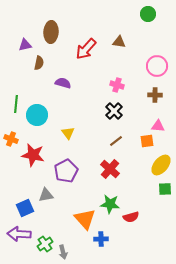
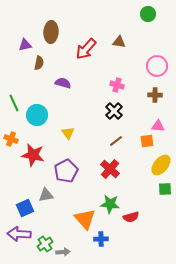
green line: moved 2 px left, 1 px up; rotated 30 degrees counterclockwise
gray arrow: rotated 80 degrees counterclockwise
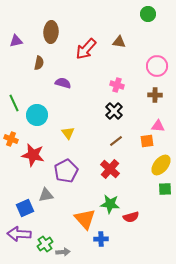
purple triangle: moved 9 px left, 4 px up
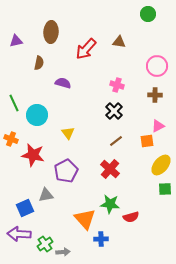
pink triangle: rotated 32 degrees counterclockwise
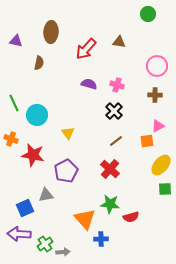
purple triangle: rotated 24 degrees clockwise
purple semicircle: moved 26 px right, 1 px down
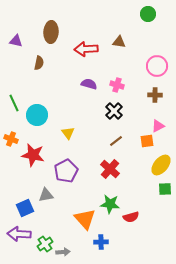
red arrow: rotated 45 degrees clockwise
blue cross: moved 3 px down
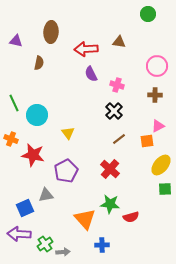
purple semicircle: moved 2 px right, 10 px up; rotated 133 degrees counterclockwise
brown line: moved 3 px right, 2 px up
blue cross: moved 1 px right, 3 px down
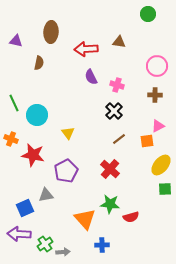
purple semicircle: moved 3 px down
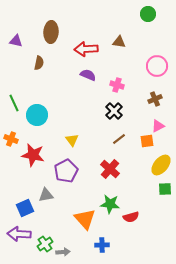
purple semicircle: moved 3 px left, 2 px up; rotated 140 degrees clockwise
brown cross: moved 4 px down; rotated 24 degrees counterclockwise
yellow triangle: moved 4 px right, 7 px down
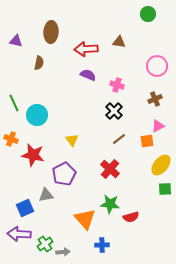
purple pentagon: moved 2 px left, 3 px down
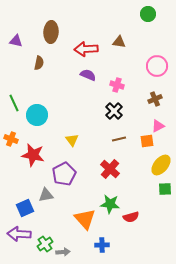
brown line: rotated 24 degrees clockwise
